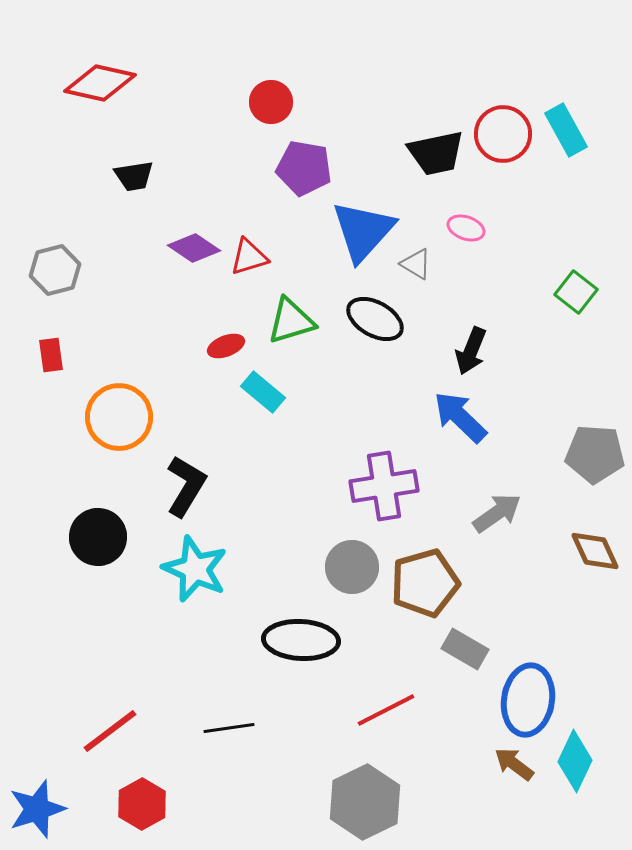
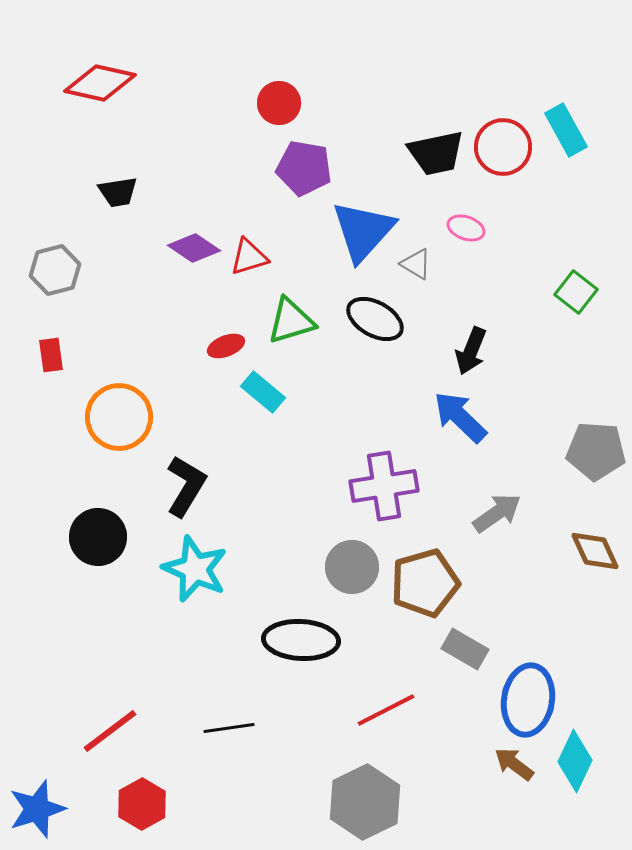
red circle at (271, 102): moved 8 px right, 1 px down
red circle at (503, 134): moved 13 px down
black trapezoid at (134, 176): moved 16 px left, 16 px down
gray pentagon at (595, 454): moved 1 px right, 3 px up
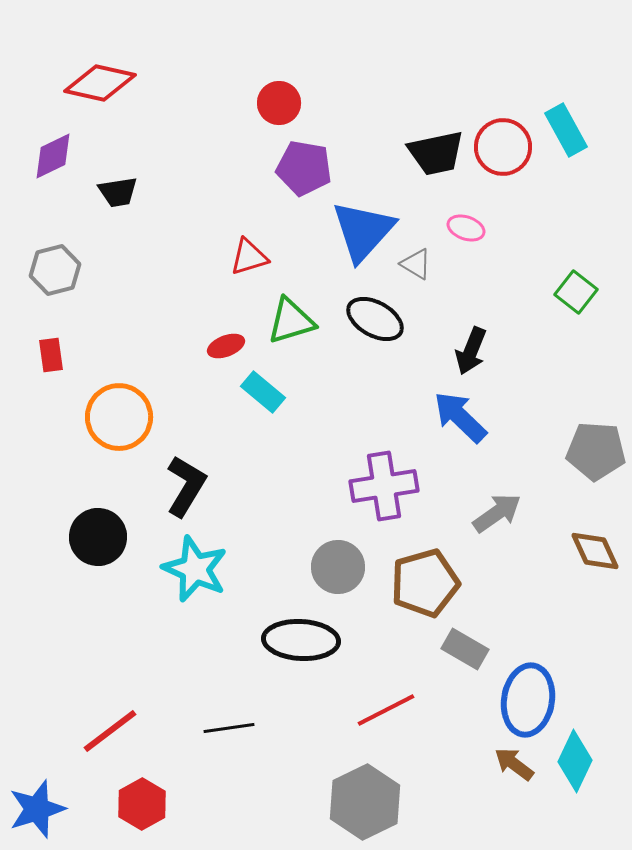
purple diamond at (194, 248): moved 141 px left, 92 px up; rotated 60 degrees counterclockwise
gray circle at (352, 567): moved 14 px left
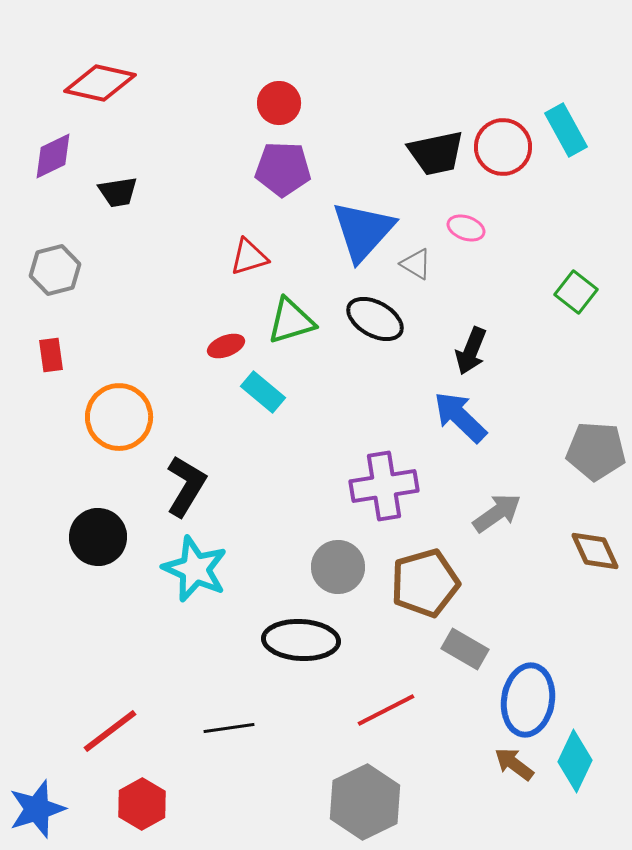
purple pentagon at (304, 168): moved 21 px left, 1 px down; rotated 8 degrees counterclockwise
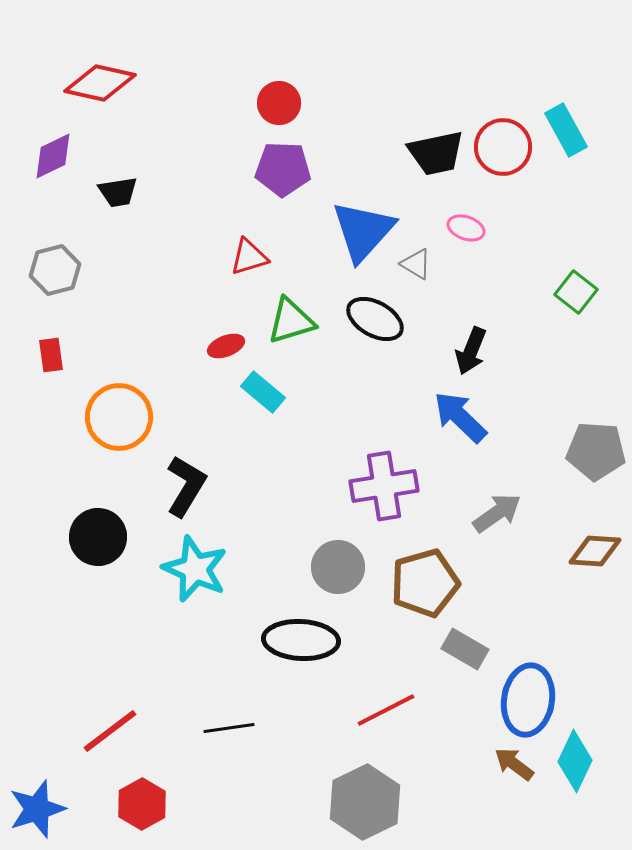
brown diamond at (595, 551): rotated 62 degrees counterclockwise
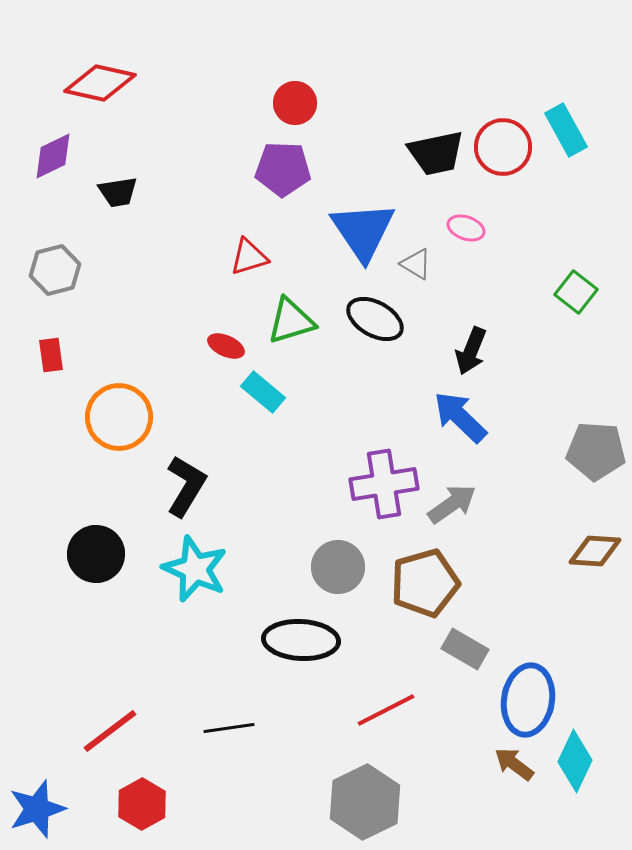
red circle at (279, 103): moved 16 px right
blue triangle at (363, 231): rotated 16 degrees counterclockwise
red ellipse at (226, 346): rotated 45 degrees clockwise
purple cross at (384, 486): moved 2 px up
gray arrow at (497, 513): moved 45 px left, 9 px up
black circle at (98, 537): moved 2 px left, 17 px down
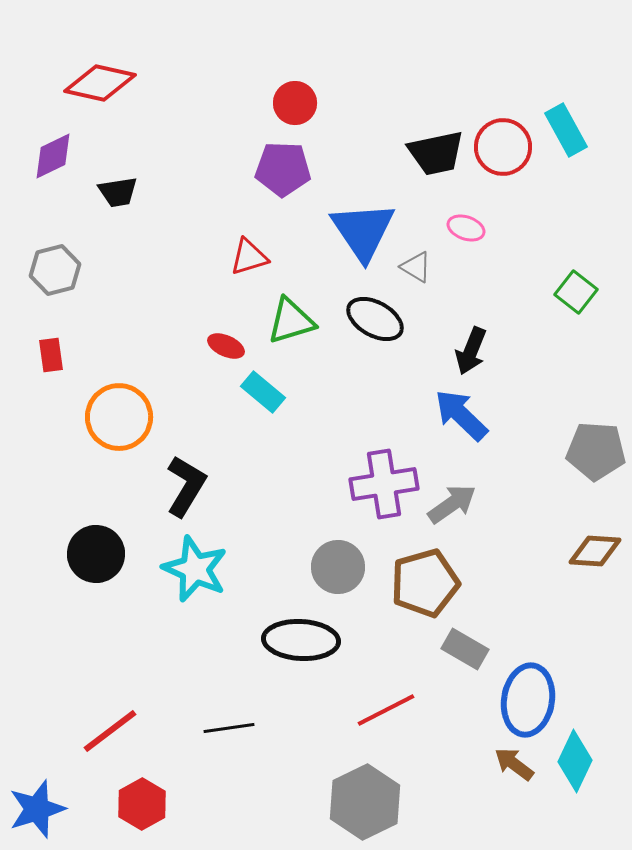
gray triangle at (416, 264): moved 3 px down
blue arrow at (460, 417): moved 1 px right, 2 px up
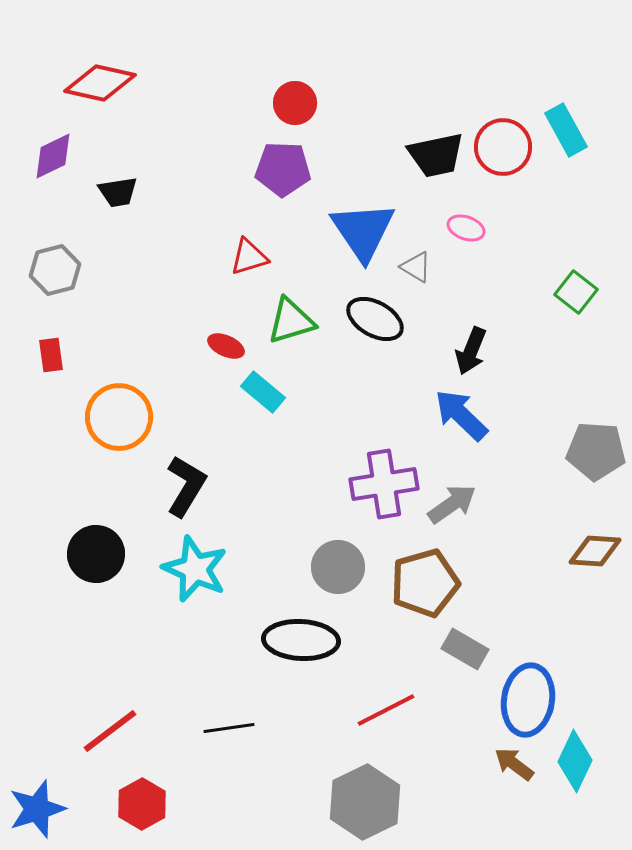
black trapezoid at (436, 153): moved 2 px down
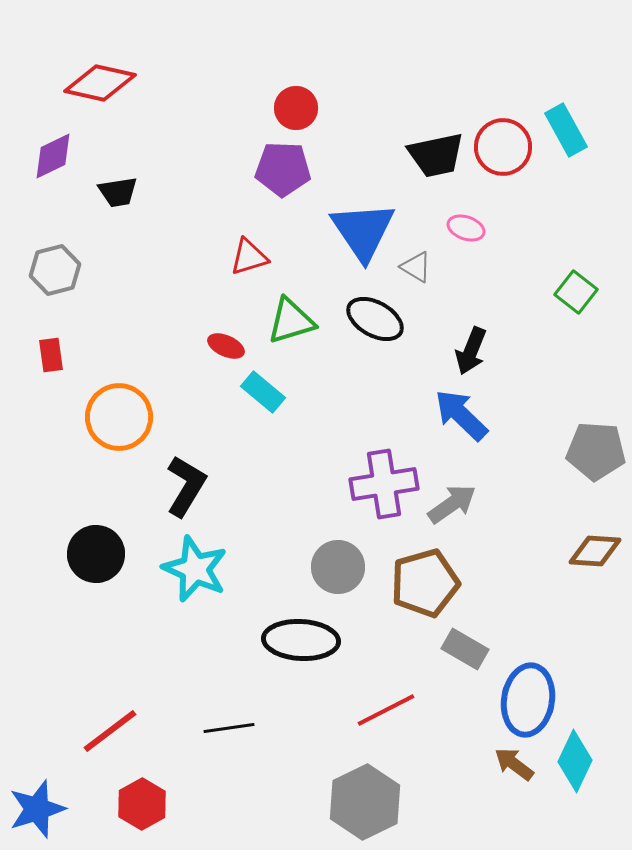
red circle at (295, 103): moved 1 px right, 5 px down
